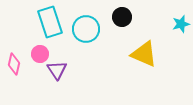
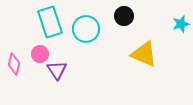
black circle: moved 2 px right, 1 px up
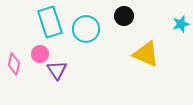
yellow triangle: moved 2 px right
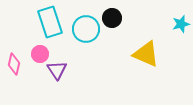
black circle: moved 12 px left, 2 px down
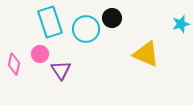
purple triangle: moved 4 px right
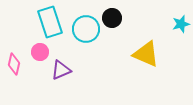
pink circle: moved 2 px up
purple triangle: rotated 40 degrees clockwise
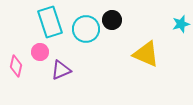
black circle: moved 2 px down
pink diamond: moved 2 px right, 2 px down
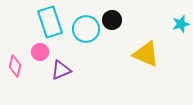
pink diamond: moved 1 px left
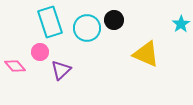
black circle: moved 2 px right
cyan star: rotated 18 degrees counterclockwise
cyan circle: moved 1 px right, 1 px up
pink diamond: rotated 55 degrees counterclockwise
purple triangle: rotated 20 degrees counterclockwise
